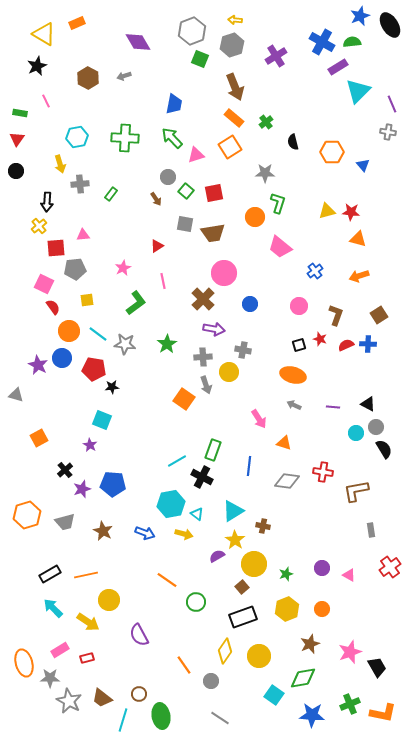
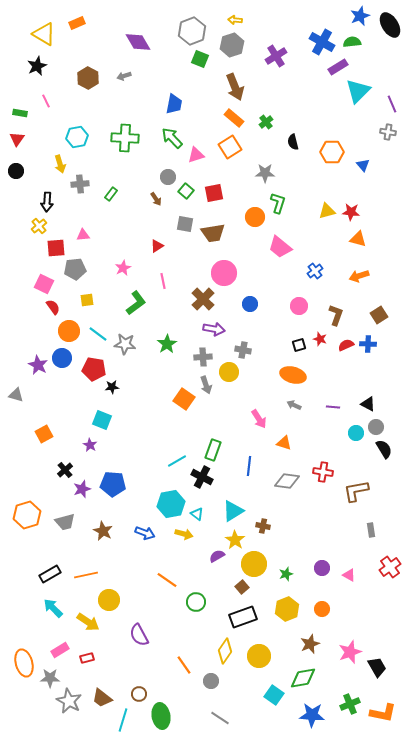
orange square at (39, 438): moved 5 px right, 4 px up
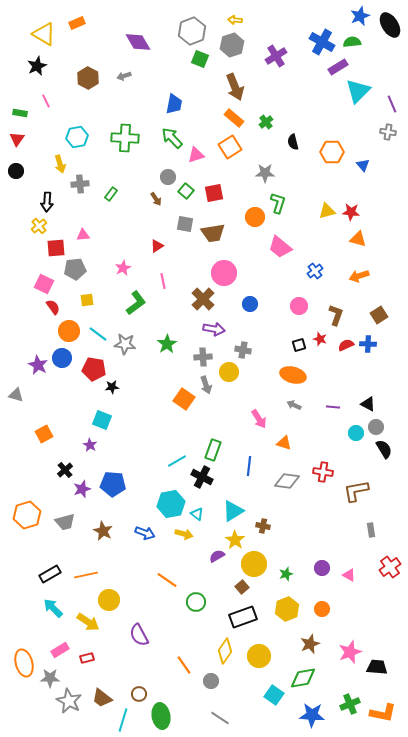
black trapezoid at (377, 667): rotated 55 degrees counterclockwise
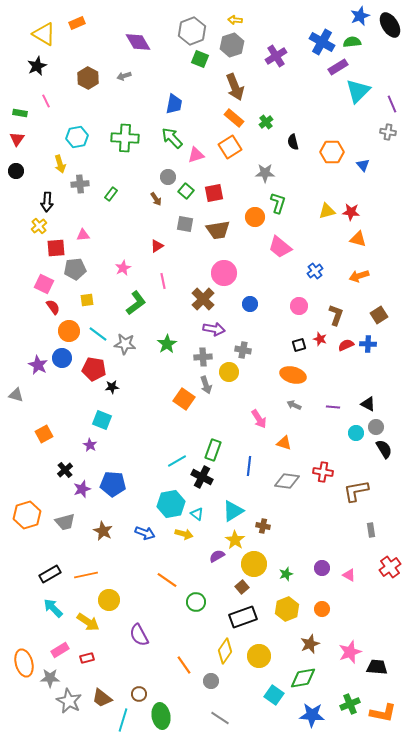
brown trapezoid at (213, 233): moved 5 px right, 3 px up
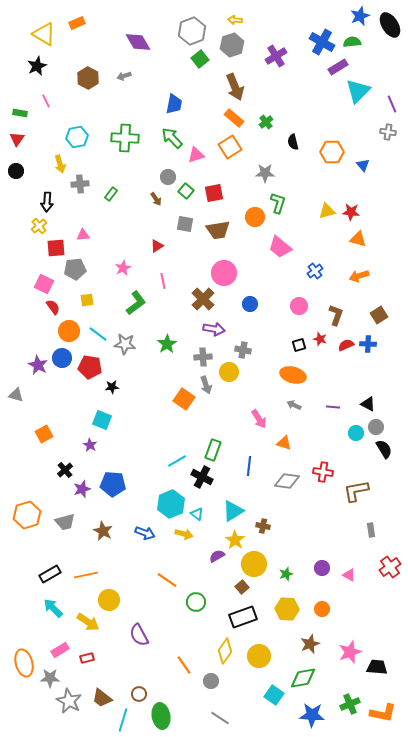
green square at (200, 59): rotated 30 degrees clockwise
red pentagon at (94, 369): moved 4 px left, 2 px up
cyan hexagon at (171, 504): rotated 12 degrees counterclockwise
yellow hexagon at (287, 609): rotated 25 degrees clockwise
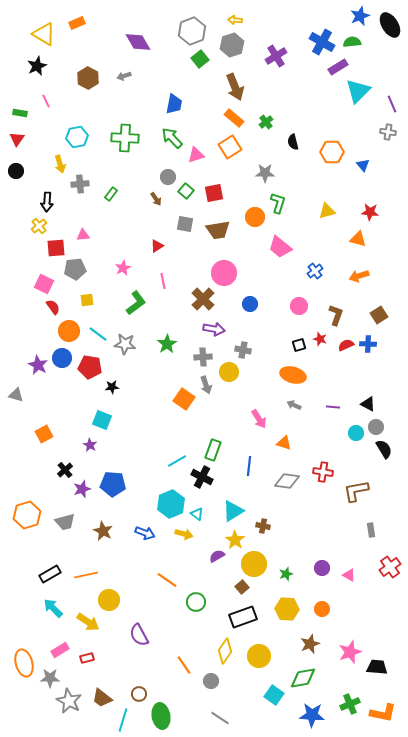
red star at (351, 212): moved 19 px right
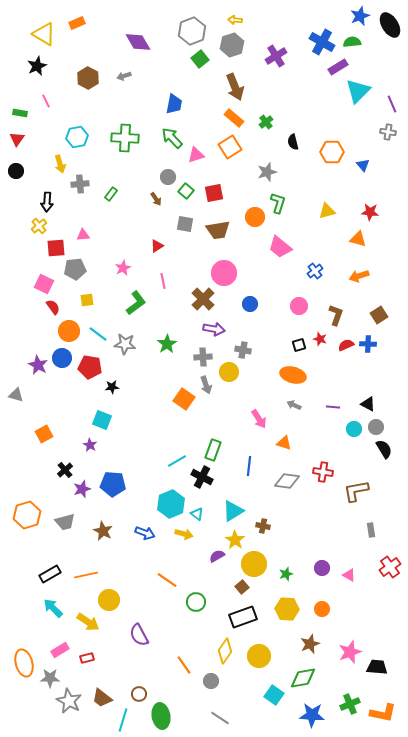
gray star at (265, 173): moved 2 px right, 1 px up; rotated 18 degrees counterclockwise
cyan circle at (356, 433): moved 2 px left, 4 px up
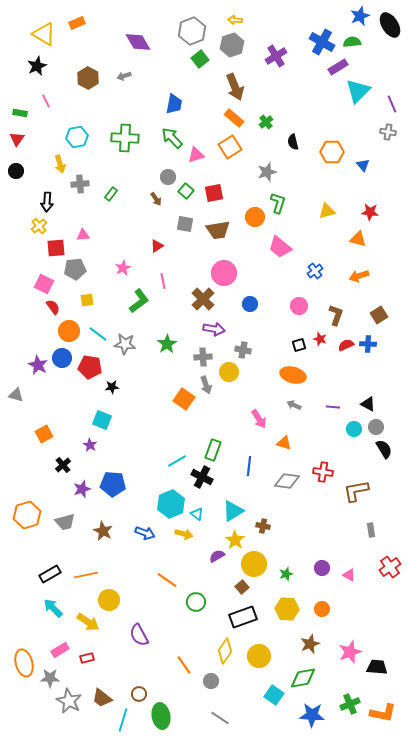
green L-shape at (136, 303): moved 3 px right, 2 px up
black cross at (65, 470): moved 2 px left, 5 px up
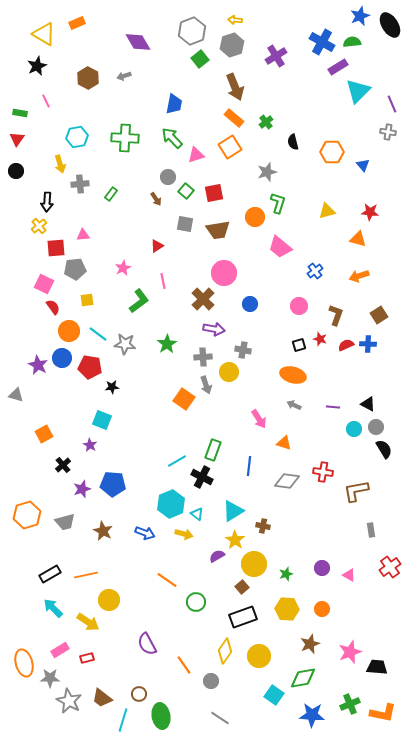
purple semicircle at (139, 635): moved 8 px right, 9 px down
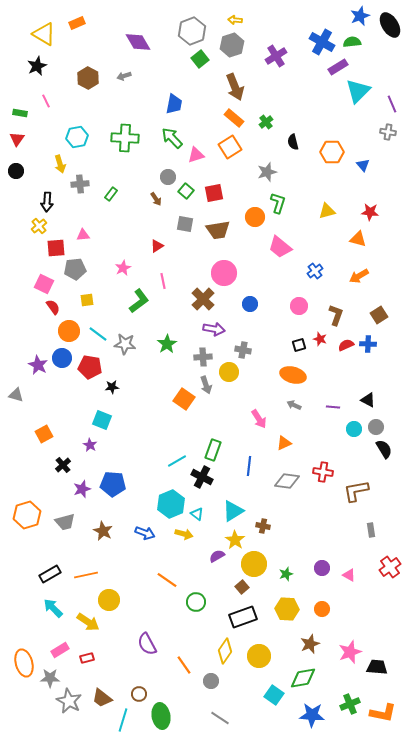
orange arrow at (359, 276): rotated 12 degrees counterclockwise
black triangle at (368, 404): moved 4 px up
orange triangle at (284, 443): rotated 42 degrees counterclockwise
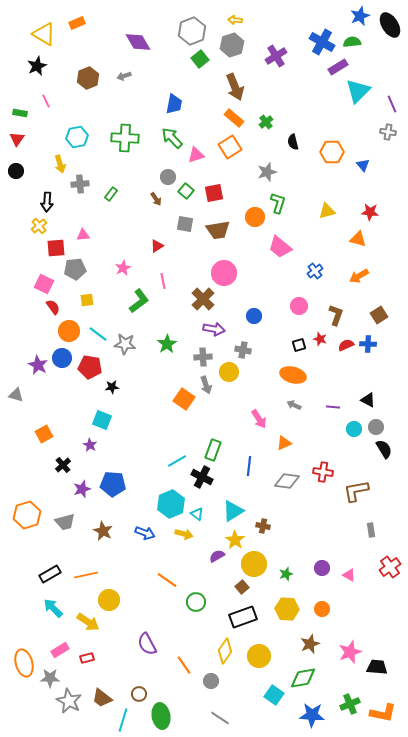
brown hexagon at (88, 78): rotated 10 degrees clockwise
blue circle at (250, 304): moved 4 px right, 12 px down
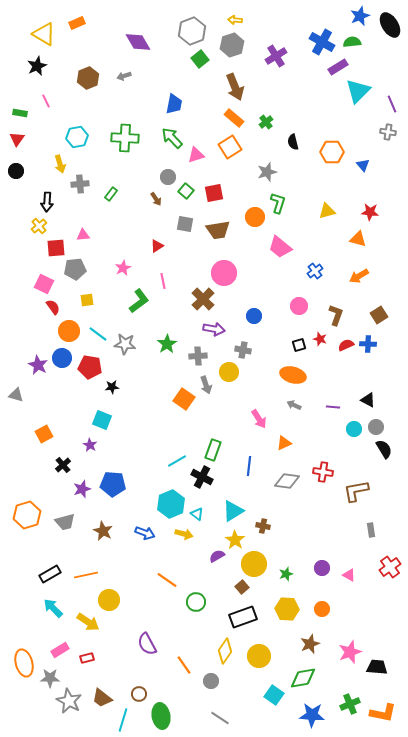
gray cross at (203, 357): moved 5 px left, 1 px up
